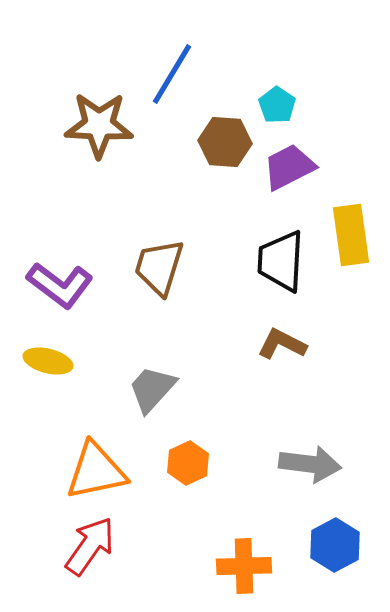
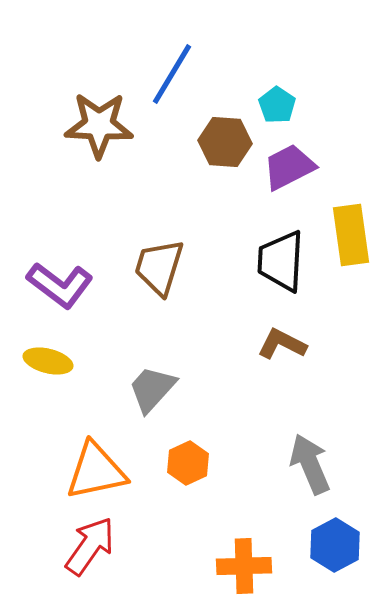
gray arrow: rotated 120 degrees counterclockwise
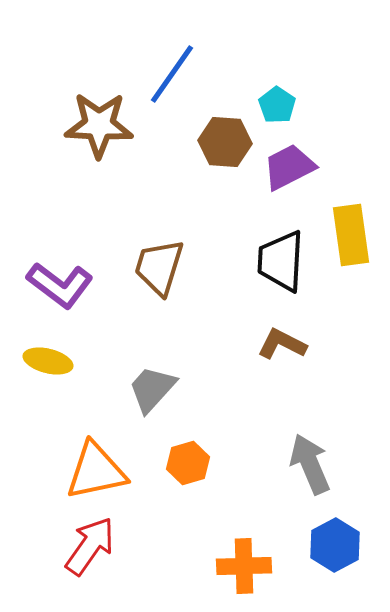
blue line: rotated 4 degrees clockwise
orange hexagon: rotated 9 degrees clockwise
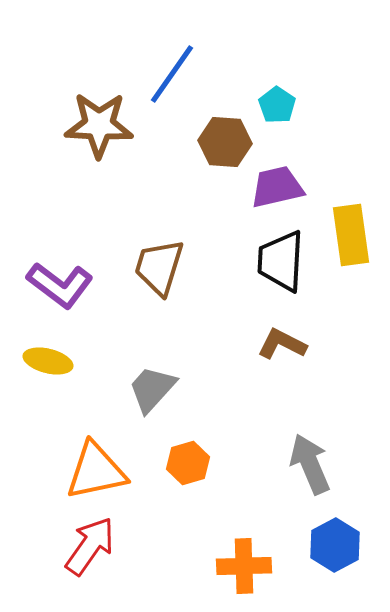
purple trapezoid: moved 12 px left, 20 px down; rotated 14 degrees clockwise
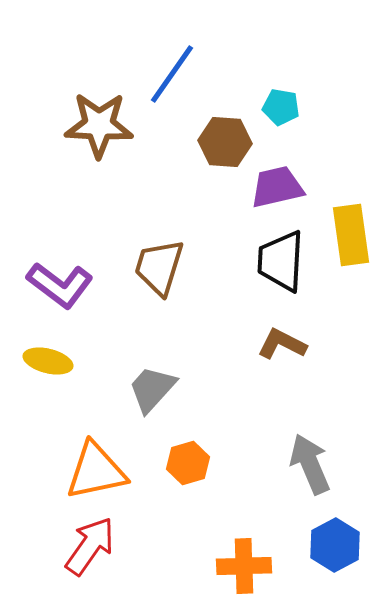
cyan pentagon: moved 4 px right, 2 px down; rotated 24 degrees counterclockwise
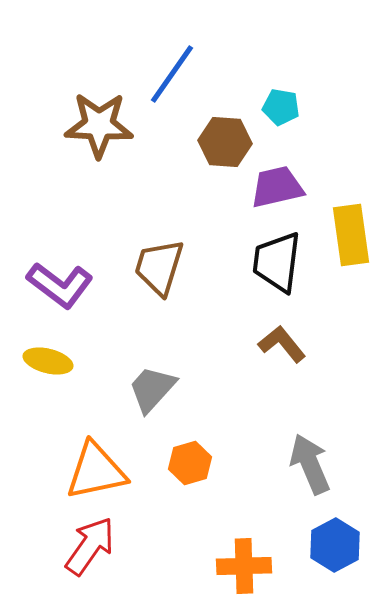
black trapezoid: moved 4 px left, 1 px down; rotated 4 degrees clockwise
brown L-shape: rotated 24 degrees clockwise
orange hexagon: moved 2 px right
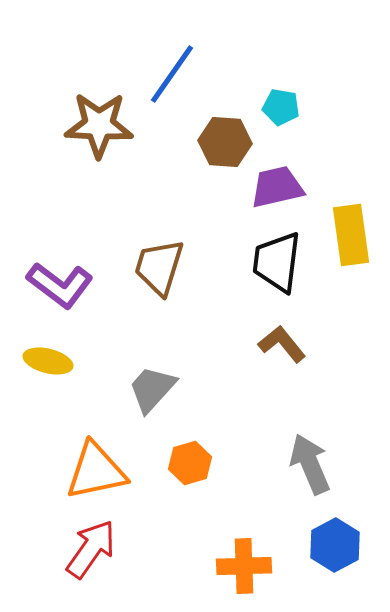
red arrow: moved 1 px right, 3 px down
